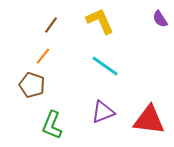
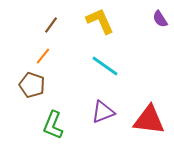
green L-shape: moved 1 px right
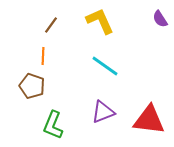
orange line: rotated 36 degrees counterclockwise
brown pentagon: moved 1 px down
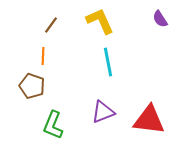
cyan line: moved 3 px right, 4 px up; rotated 44 degrees clockwise
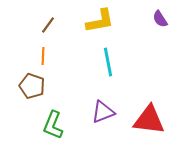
yellow L-shape: rotated 104 degrees clockwise
brown line: moved 3 px left
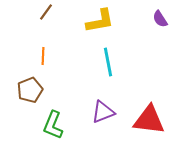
brown line: moved 2 px left, 13 px up
brown pentagon: moved 2 px left, 4 px down; rotated 30 degrees clockwise
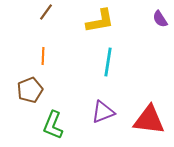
cyan line: rotated 20 degrees clockwise
